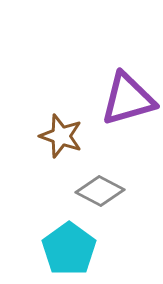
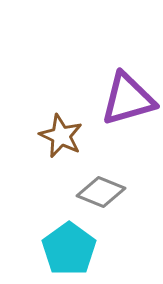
brown star: rotated 6 degrees clockwise
gray diamond: moved 1 px right, 1 px down; rotated 6 degrees counterclockwise
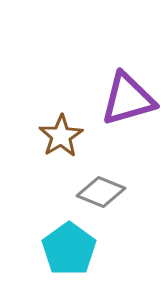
brown star: rotated 15 degrees clockwise
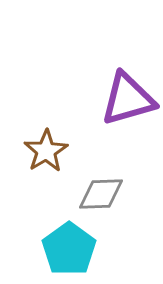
brown star: moved 15 px left, 15 px down
gray diamond: moved 2 px down; rotated 24 degrees counterclockwise
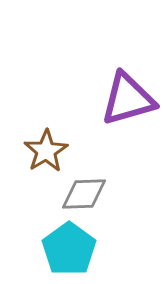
gray diamond: moved 17 px left
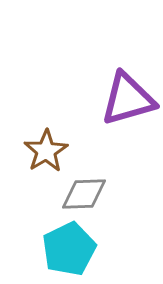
cyan pentagon: rotated 10 degrees clockwise
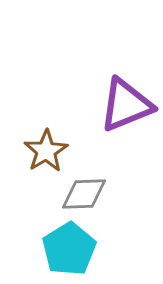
purple triangle: moved 2 px left, 6 px down; rotated 6 degrees counterclockwise
cyan pentagon: rotated 6 degrees counterclockwise
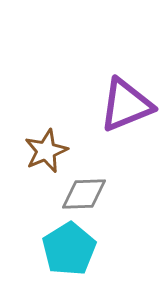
brown star: rotated 9 degrees clockwise
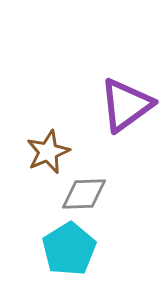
purple triangle: rotated 14 degrees counterclockwise
brown star: moved 2 px right, 1 px down
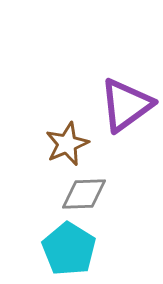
brown star: moved 19 px right, 8 px up
cyan pentagon: rotated 8 degrees counterclockwise
